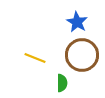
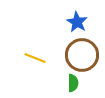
green semicircle: moved 11 px right
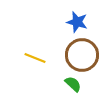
blue star: rotated 15 degrees counterclockwise
green semicircle: moved 1 px down; rotated 48 degrees counterclockwise
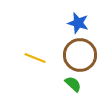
blue star: moved 1 px right, 1 px down
brown circle: moved 2 px left
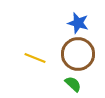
brown circle: moved 2 px left, 1 px up
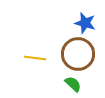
blue star: moved 7 px right
yellow line: rotated 15 degrees counterclockwise
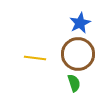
blue star: moved 5 px left; rotated 30 degrees clockwise
green semicircle: moved 1 px right, 1 px up; rotated 30 degrees clockwise
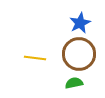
brown circle: moved 1 px right
green semicircle: rotated 84 degrees counterclockwise
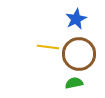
blue star: moved 4 px left, 4 px up
yellow line: moved 13 px right, 11 px up
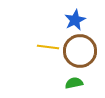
blue star: moved 1 px left, 1 px down
brown circle: moved 1 px right, 3 px up
